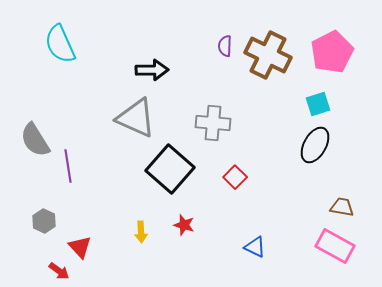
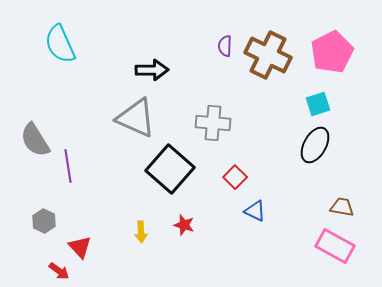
blue triangle: moved 36 px up
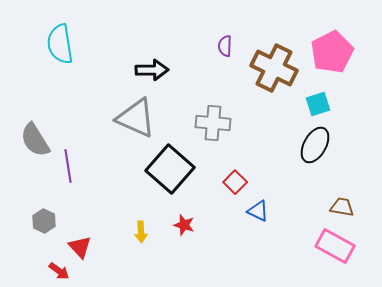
cyan semicircle: rotated 15 degrees clockwise
brown cross: moved 6 px right, 13 px down
red square: moved 5 px down
blue triangle: moved 3 px right
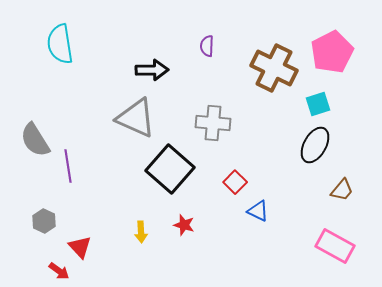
purple semicircle: moved 18 px left
brown trapezoid: moved 17 px up; rotated 120 degrees clockwise
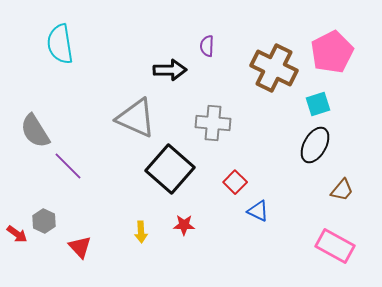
black arrow: moved 18 px right
gray semicircle: moved 9 px up
purple line: rotated 36 degrees counterclockwise
red star: rotated 15 degrees counterclockwise
red arrow: moved 42 px left, 37 px up
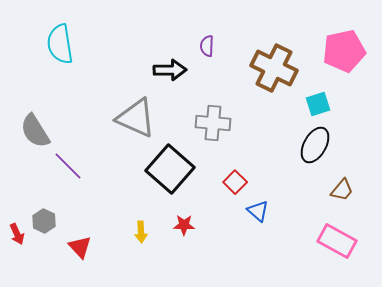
pink pentagon: moved 12 px right, 1 px up; rotated 15 degrees clockwise
blue triangle: rotated 15 degrees clockwise
red arrow: rotated 30 degrees clockwise
pink rectangle: moved 2 px right, 5 px up
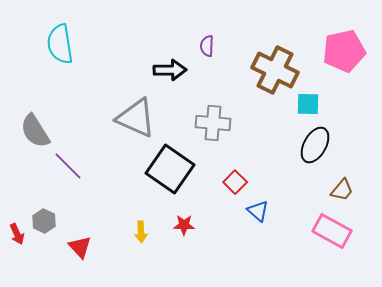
brown cross: moved 1 px right, 2 px down
cyan square: moved 10 px left; rotated 20 degrees clockwise
black square: rotated 6 degrees counterclockwise
pink rectangle: moved 5 px left, 10 px up
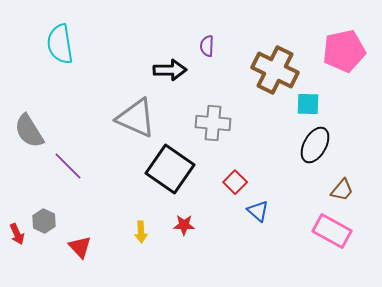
gray semicircle: moved 6 px left
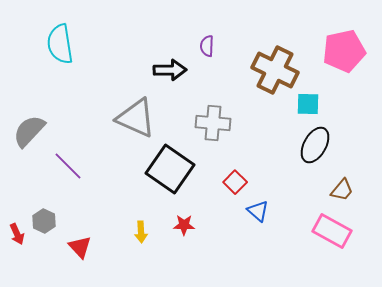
gray semicircle: rotated 75 degrees clockwise
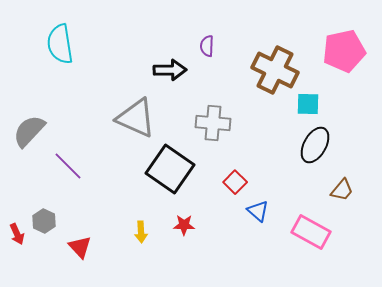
pink rectangle: moved 21 px left, 1 px down
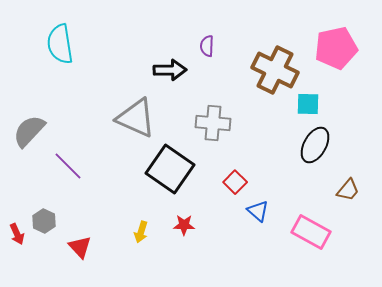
pink pentagon: moved 8 px left, 3 px up
brown trapezoid: moved 6 px right
yellow arrow: rotated 20 degrees clockwise
